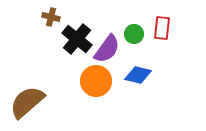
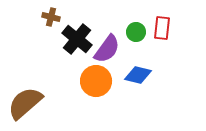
green circle: moved 2 px right, 2 px up
brown semicircle: moved 2 px left, 1 px down
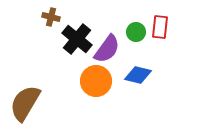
red rectangle: moved 2 px left, 1 px up
brown semicircle: rotated 18 degrees counterclockwise
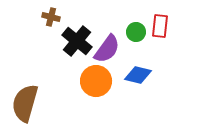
red rectangle: moved 1 px up
black cross: moved 2 px down
brown semicircle: rotated 15 degrees counterclockwise
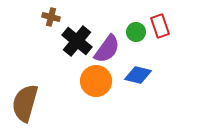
red rectangle: rotated 25 degrees counterclockwise
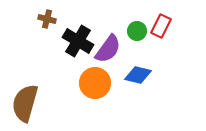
brown cross: moved 4 px left, 2 px down
red rectangle: moved 1 px right; rotated 45 degrees clockwise
green circle: moved 1 px right, 1 px up
black cross: moved 1 px right; rotated 8 degrees counterclockwise
purple semicircle: moved 1 px right
orange circle: moved 1 px left, 2 px down
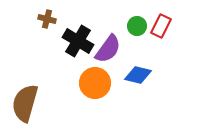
green circle: moved 5 px up
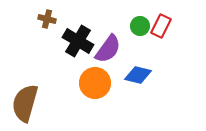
green circle: moved 3 px right
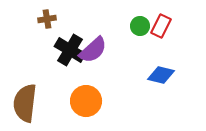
brown cross: rotated 24 degrees counterclockwise
black cross: moved 8 px left, 9 px down
purple semicircle: moved 15 px left, 1 px down; rotated 12 degrees clockwise
blue diamond: moved 23 px right
orange circle: moved 9 px left, 18 px down
brown semicircle: rotated 9 degrees counterclockwise
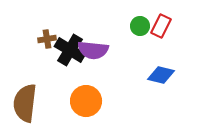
brown cross: moved 20 px down
purple semicircle: rotated 48 degrees clockwise
